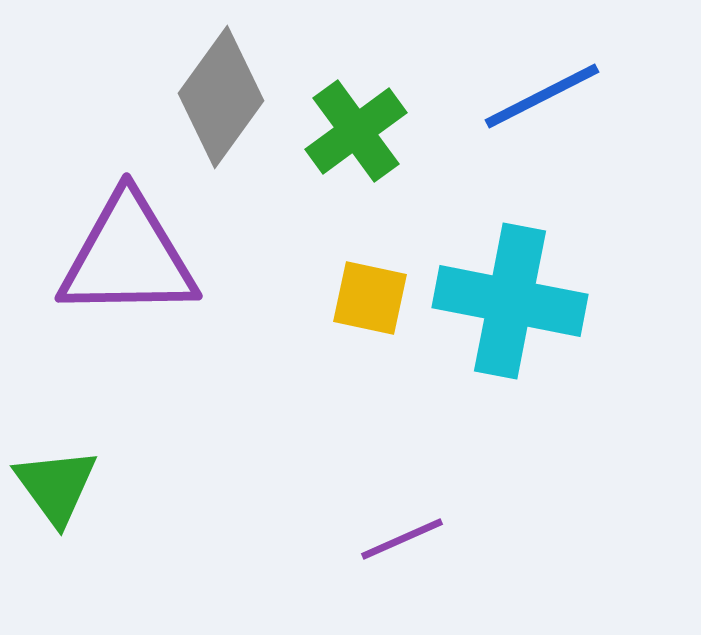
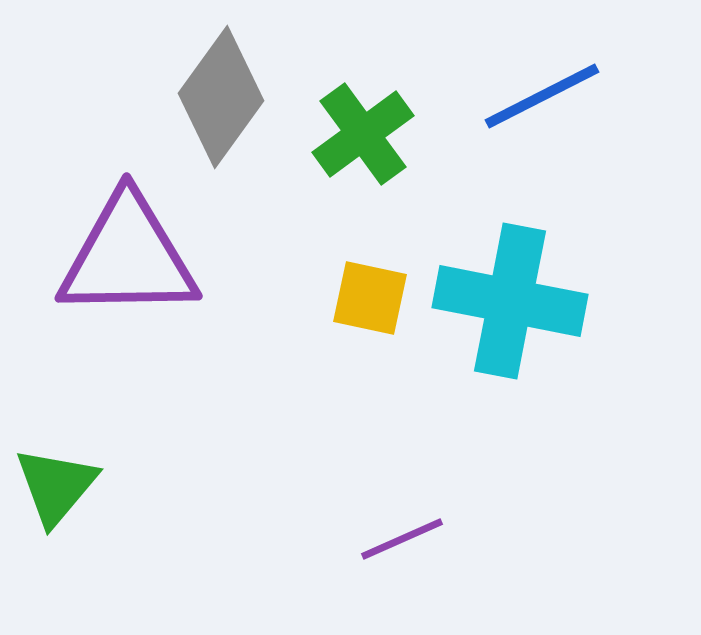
green cross: moved 7 px right, 3 px down
green triangle: rotated 16 degrees clockwise
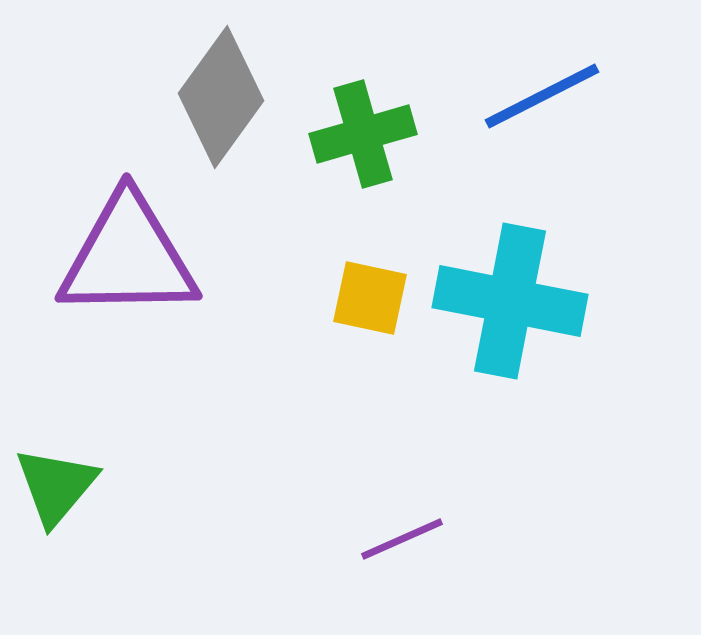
green cross: rotated 20 degrees clockwise
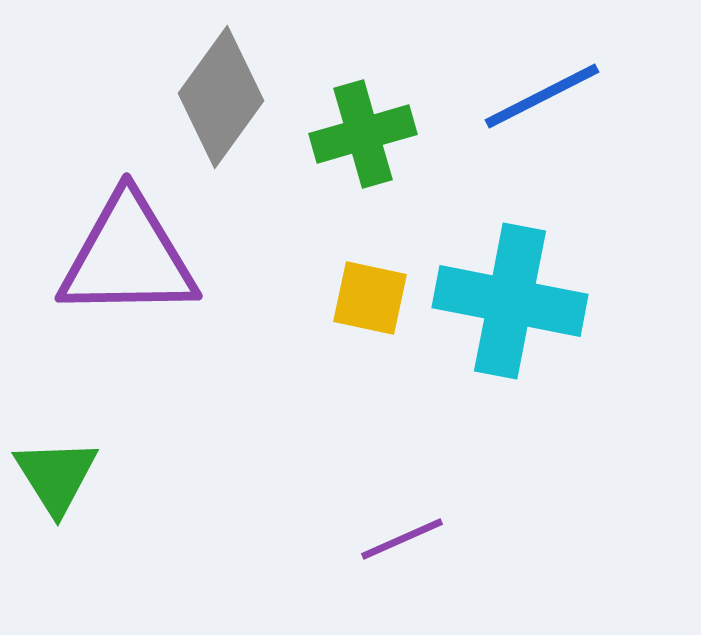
green triangle: moved 10 px up; rotated 12 degrees counterclockwise
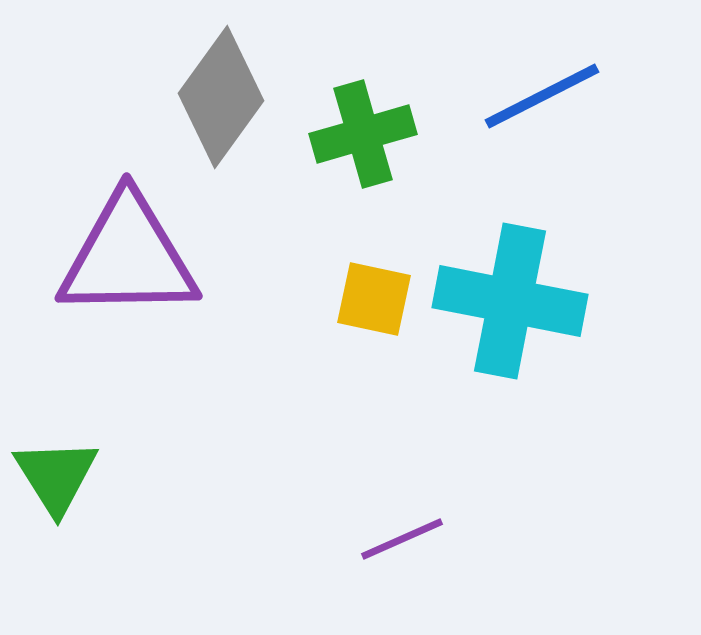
yellow square: moved 4 px right, 1 px down
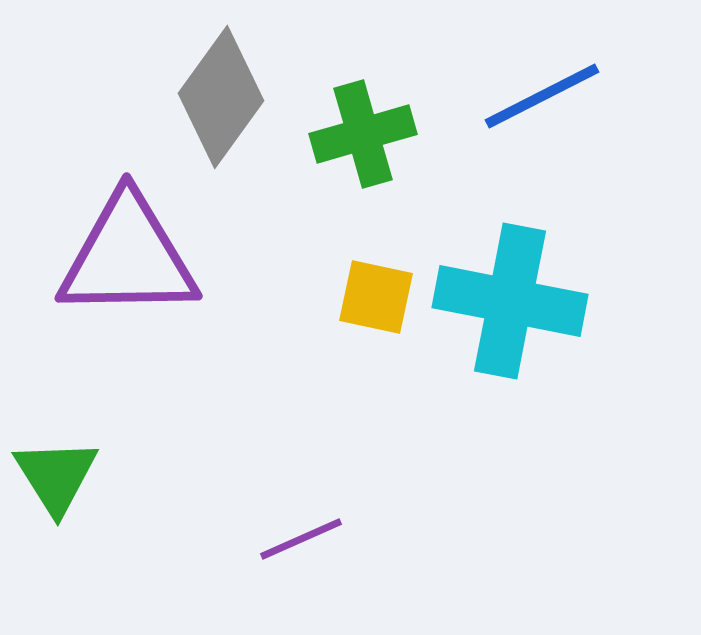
yellow square: moved 2 px right, 2 px up
purple line: moved 101 px left
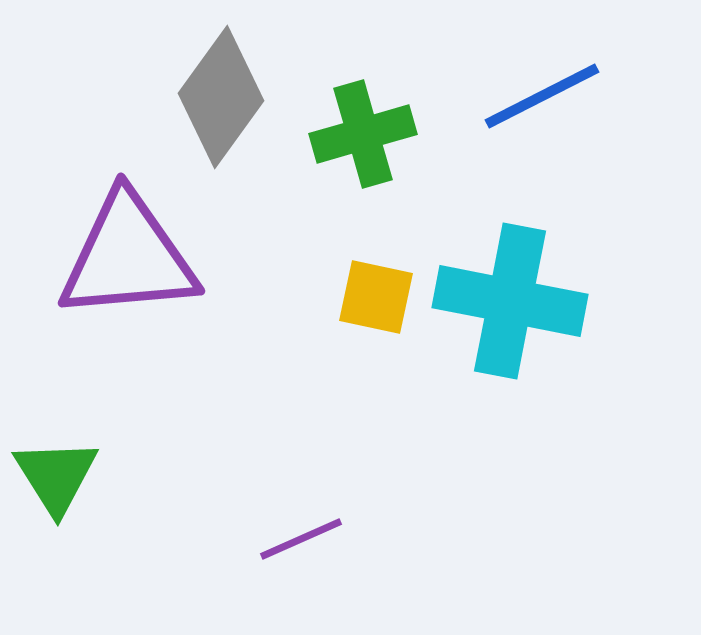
purple triangle: rotated 4 degrees counterclockwise
